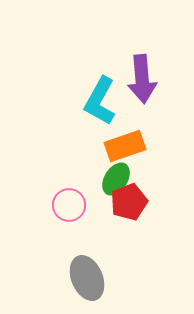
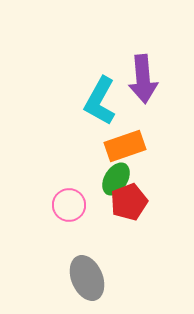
purple arrow: moved 1 px right
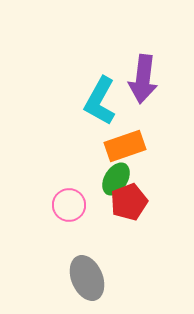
purple arrow: rotated 12 degrees clockwise
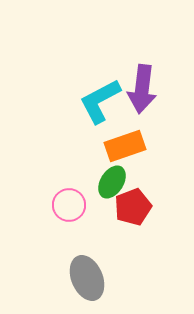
purple arrow: moved 1 px left, 10 px down
cyan L-shape: rotated 33 degrees clockwise
green ellipse: moved 4 px left, 3 px down
red pentagon: moved 4 px right, 5 px down
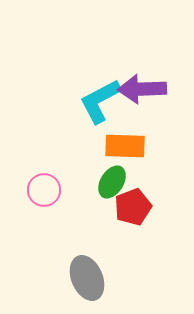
purple arrow: rotated 81 degrees clockwise
orange rectangle: rotated 21 degrees clockwise
pink circle: moved 25 px left, 15 px up
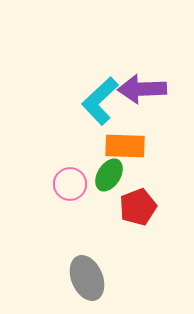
cyan L-shape: rotated 15 degrees counterclockwise
green ellipse: moved 3 px left, 7 px up
pink circle: moved 26 px right, 6 px up
red pentagon: moved 5 px right
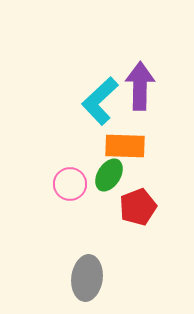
purple arrow: moved 2 px left, 3 px up; rotated 93 degrees clockwise
gray ellipse: rotated 30 degrees clockwise
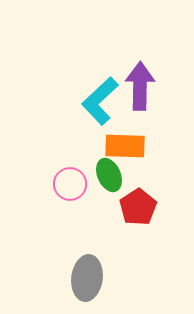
green ellipse: rotated 56 degrees counterclockwise
red pentagon: rotated 12 degrees counterclockwise
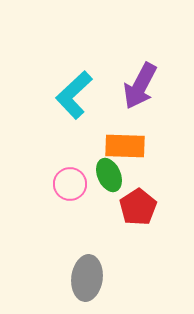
purple arrow: rotated 153 degrees counterclockwise
cyan L-shape: moved 26 px left, 6 px up
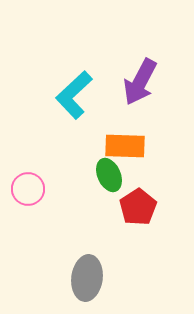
purple arrow: moved 4 px up
pink circle: moved 42 px left, 5 px down
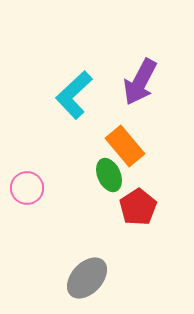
orange rectangle: rotated 48 degrees clockwise
pink circle: moved 1 px left, 1 px up
gray ellipse: rotated 36 degrees clockwise
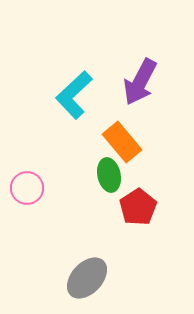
orange rectangle: moved 3 px left, 4 px up
green ellipse: rotated 12 degrees clockwise
